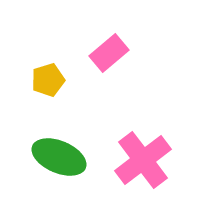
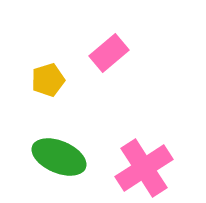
pink cross: moved 1 px right, 8 px down; rotated 4 degrees clockwise
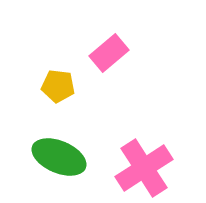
yellow pentagon: moved 10 px right, 6 px down; rotated 24 degrees clockwise
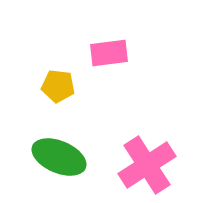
pink rectangle: rotated 33 degrees clockwise
pink cross: moved 3 px right, 3 px up
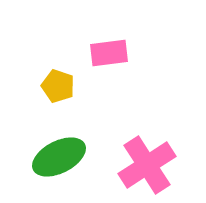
yellow pentagon: rotated 12 degrees clockwise
green ellipse: rotated 50 degrees counterclockwise
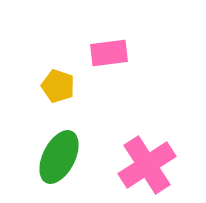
green ellipse: rotated 36 degrees counterclockwise
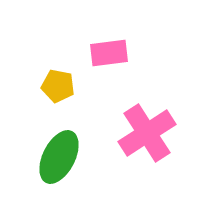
yellow pentagon: rotated 8 degrees counterclockwise
pink cross: moved 32 px up
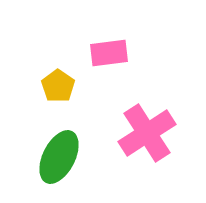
yellow pentagon: rotated 24 degrees clockwise
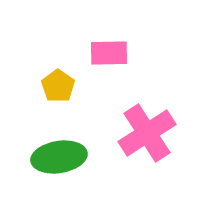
pink rectangle: rotated 6 degrees clockwise
green ellipse: rotated 54 degrees clockwise
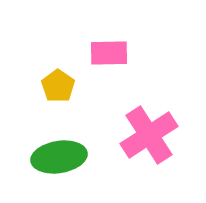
pink cross: moved 2 px right, 2 px down
